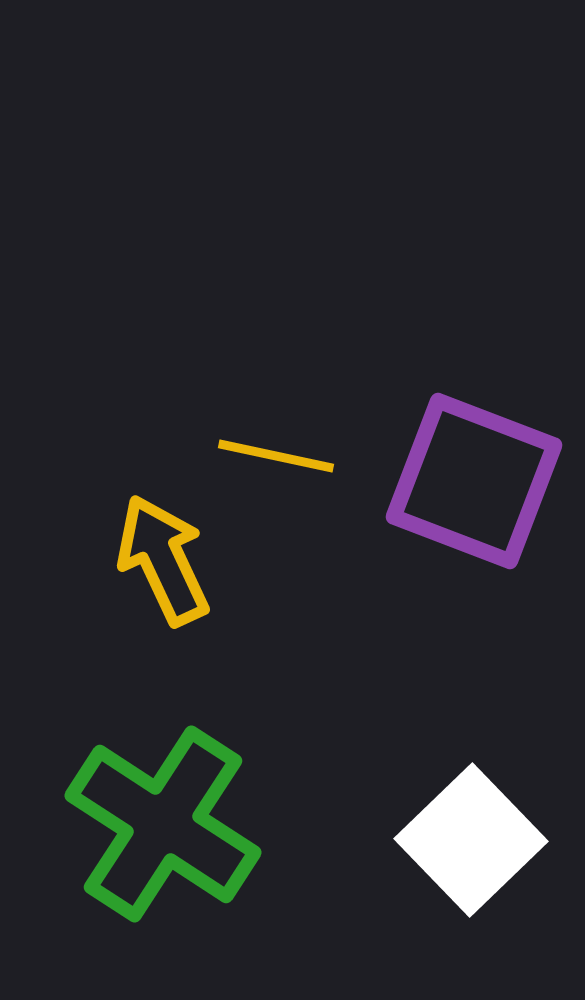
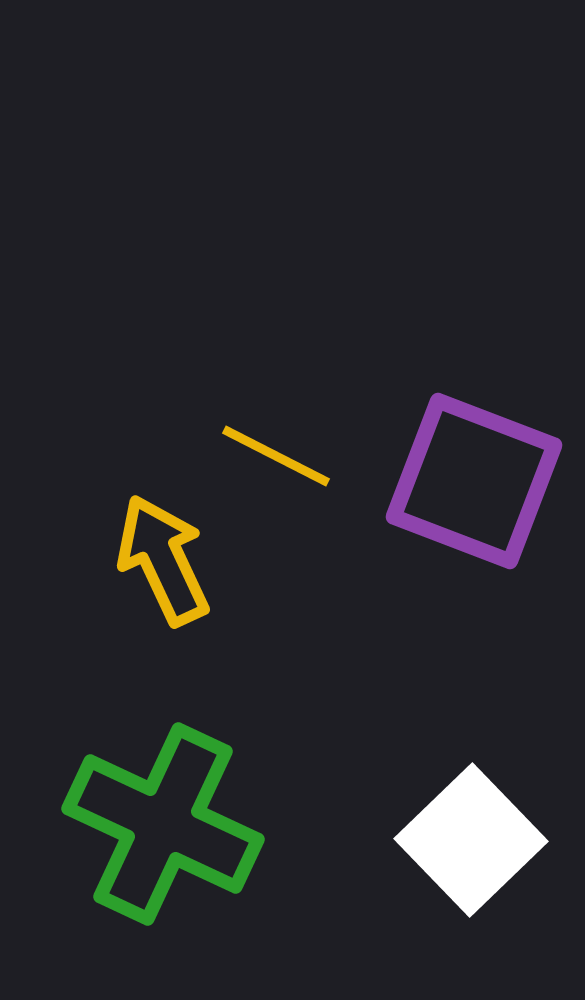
yellow line: rotated 15 degrees clockwise
green cross: rotated 8 degrees counterclockwise
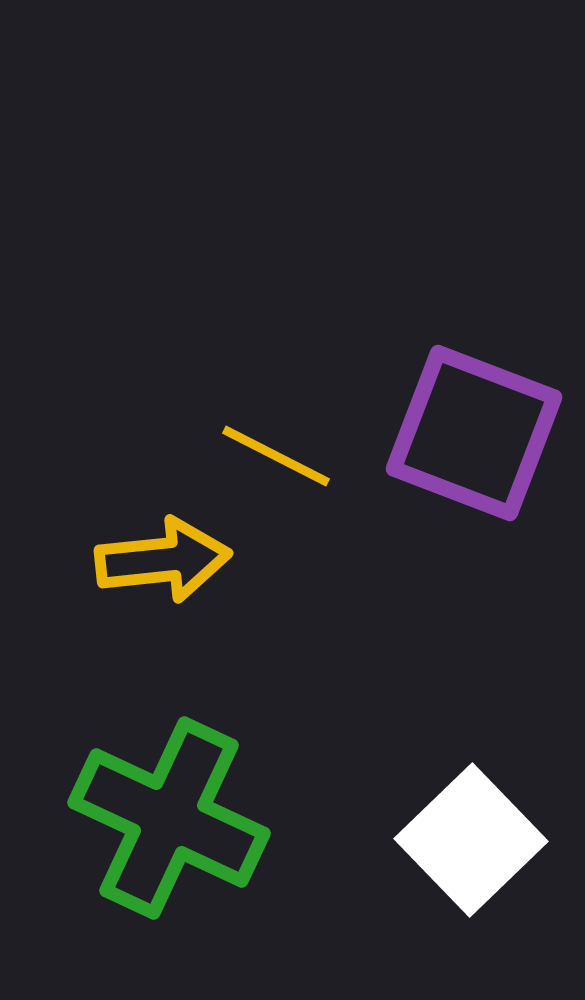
purple square: moved 48 px up
yellow arrow: rotated 109 degrees clockwise
green cross: moved 6 px right, 6 px up
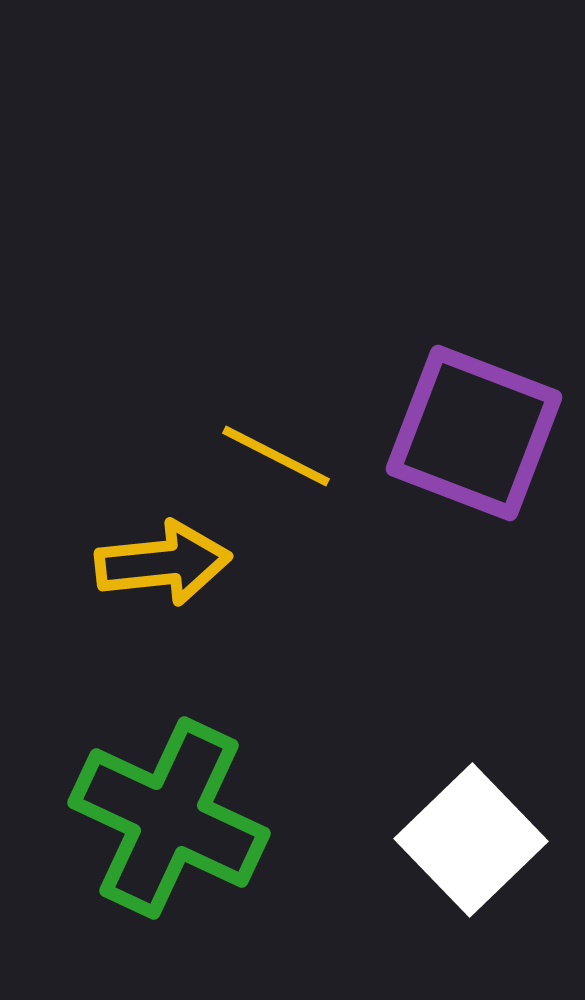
yellow arrow: moved 3 px down
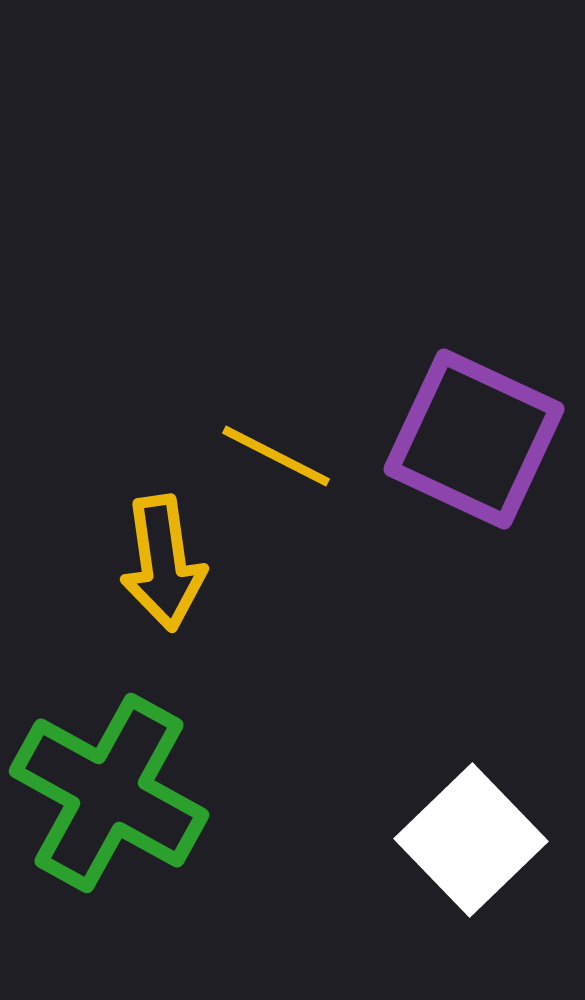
purple square: moved 6 px down; rotated 4 degrees clockwise
yellow arrow: rotated 88 degrees clockwise
green cross: moved 60 px left, 25 px up; rotated 4 degrees clockwise
